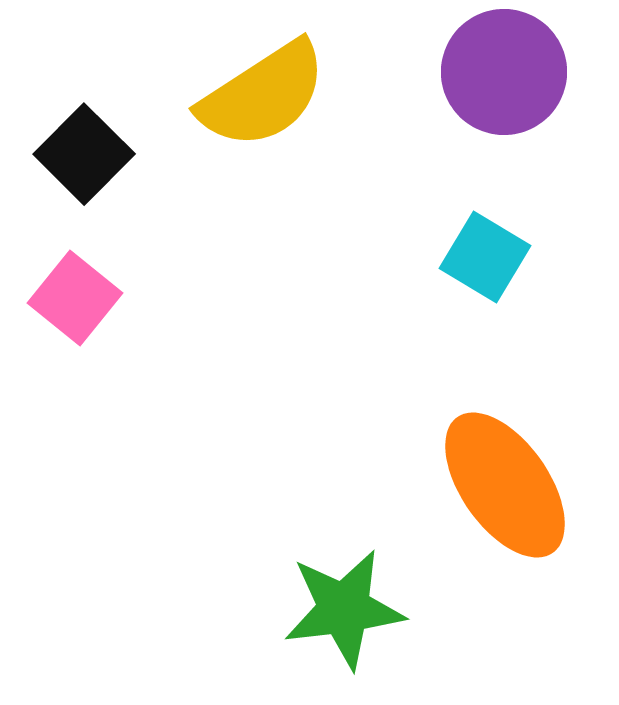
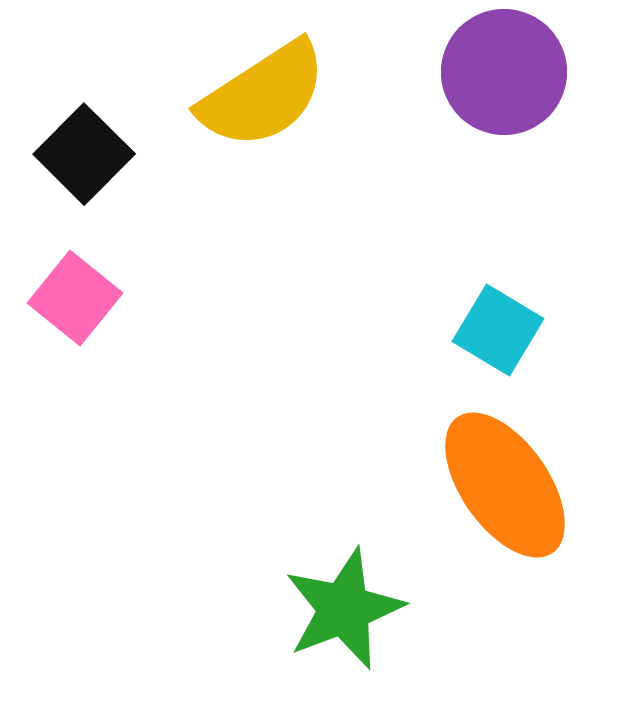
cyan square: moved 13 px right, 73 px down
green star: rotated 14 degrees counterclockwise
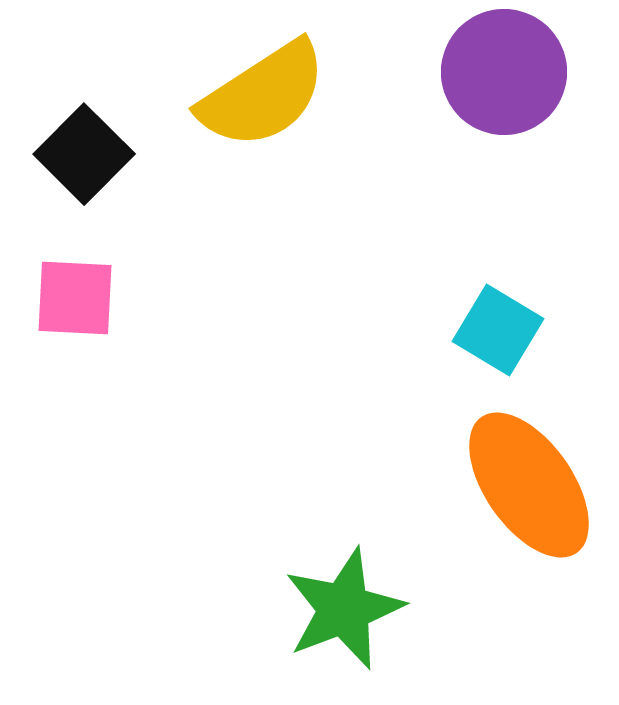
pink square: rotated 36 degrees counterclockwise
orange ellipse: moved 24 px right
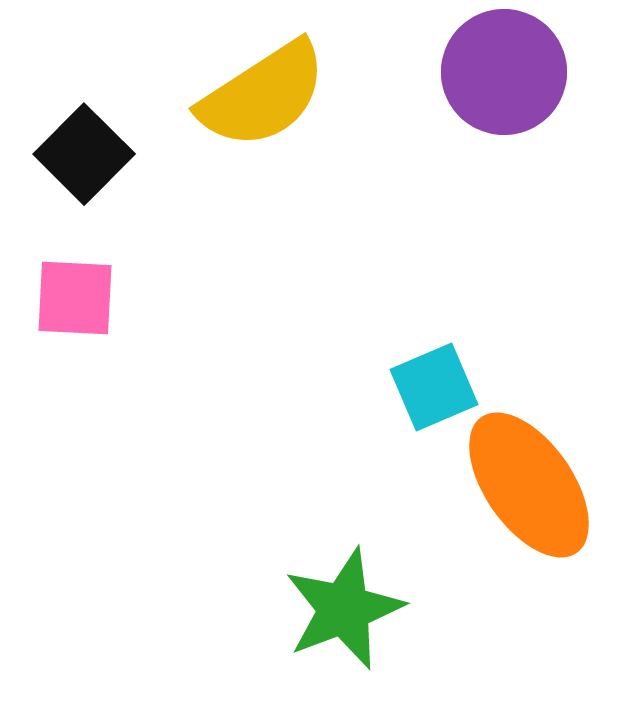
cyan square: moved 64 px left, 57 px down; rotated 36 degrees clockwise
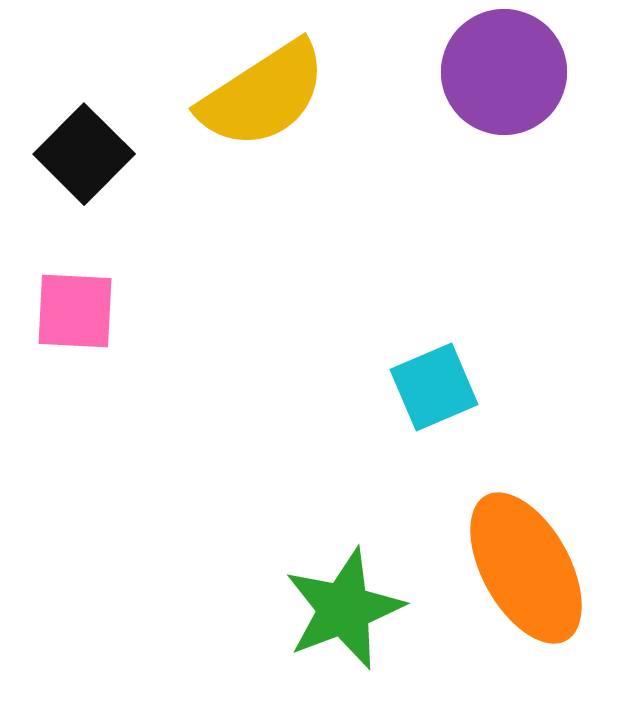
pink square: moved 13 px down
orange ellipse: moved 3 px left, 83 px down; rotated 6 degrees clockwise
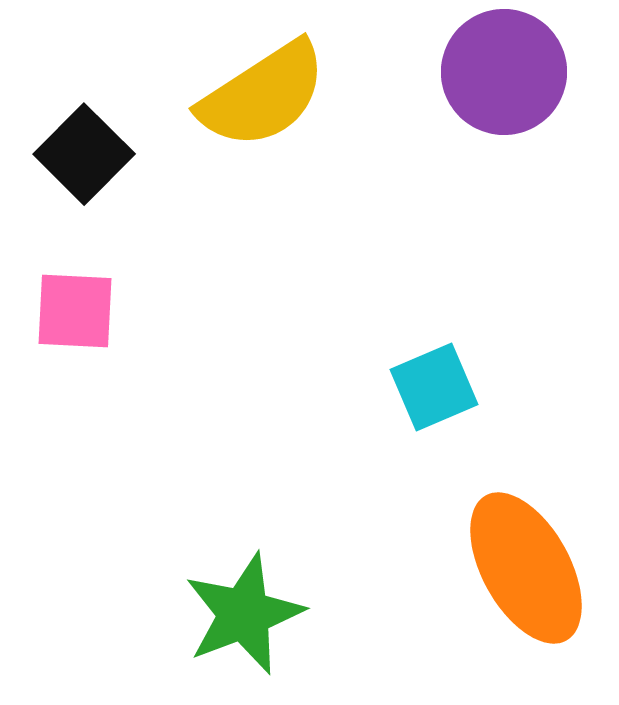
green star: moved 100 px left, 5 px down
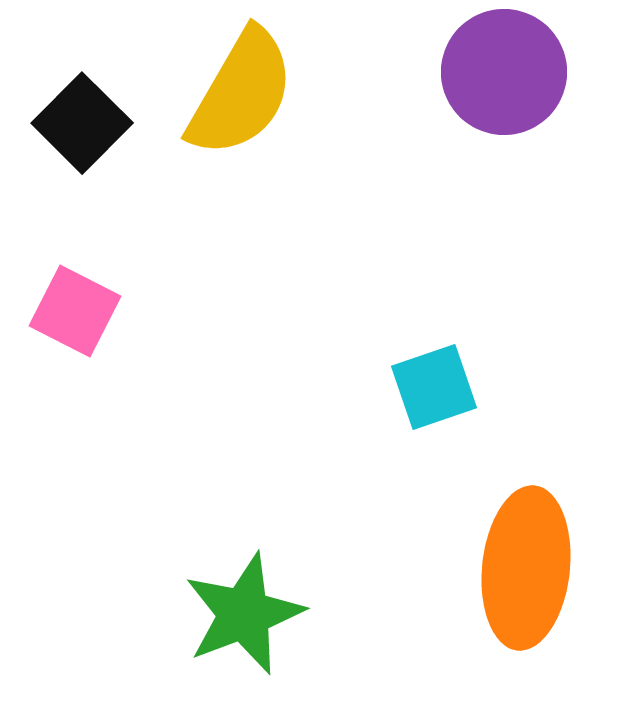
yellow semicircle: moved 22 px left, 2 px up; rotated 27 degrees counterclockwise
black square: moved 2 px left, 31 px up
pink square: rotated 24 degrees clockwise
cyan square: rotated 4 degrees clockwise
orange ellipse: rotated 35 degrees clockwise
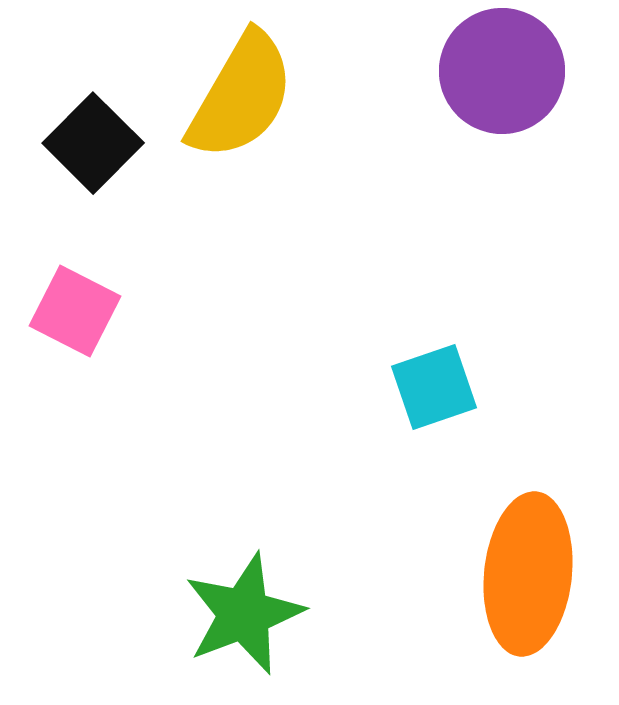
purple circle: moved 2 px left, 1 px up
yellow semicircle: moved 3 px down
black square: moved 11 px right, 20 px down
orange ellipse: moved 2 px right, 6 px down
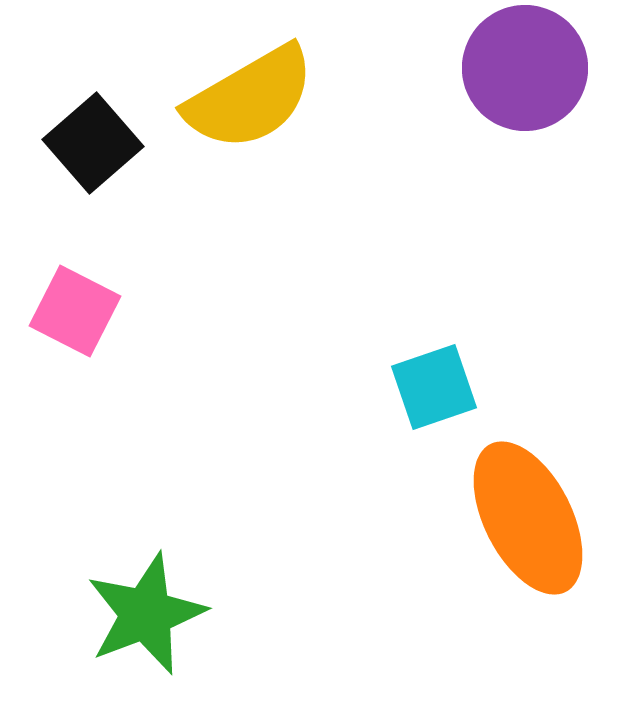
purple circle: moved 23 px right, 3 px up
yellow semicircle: moved 9 px right, 2 px down; rotated 30 degrees clockwise
black square: rotated 4 degrees clockwise
orange ellipse: moved 56 px up; rotated 33 degrees counterclockwise
green star: moved 98 px left
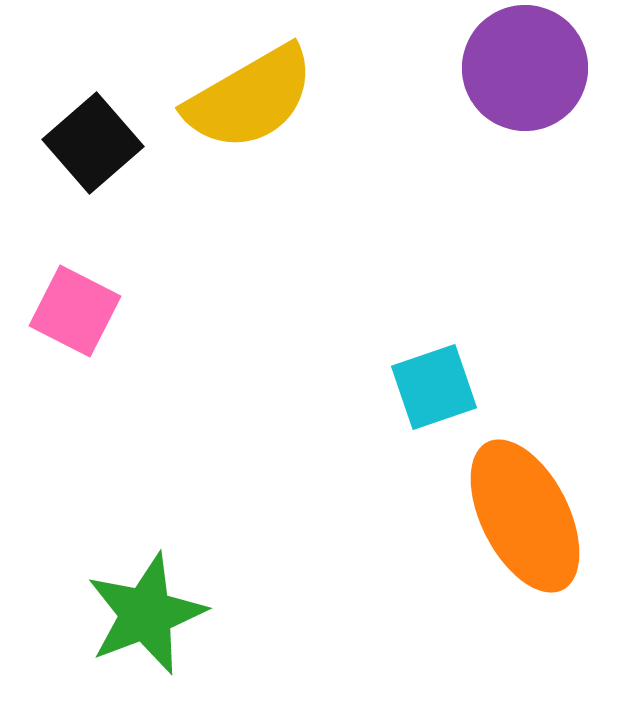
orange ellipse: moved 3 px left, 2 px up
